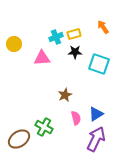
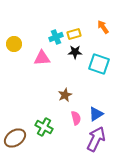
brown ellipse: moved 4 px left, 1 px up
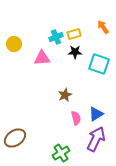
green cross: moved 17 px right, 26 px down; rotated 30 degrees clockwise
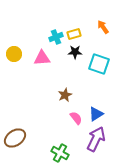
yellow circle: moved 10 px down
pink semicircle: rotated 24 degrees counterclockwise
green cross: moved 1 px left; rotated 30 degrees counterclockwise
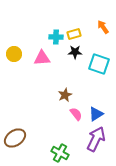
cyan cross: rotated 24 degrees clockwise
pink semicircle: moved 4 px up
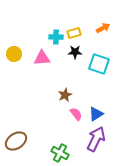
orange arrow: moved 1 px down; rotated 96 degrees clockwise
yellow rectangle: moved 1 px up
brown ellipse: moved 1 px right, 3 px down
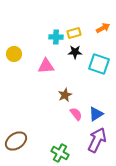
pink triangle: moved 4 px right, 8 px down
purple arrow: moved 1 px right, 1 px down
